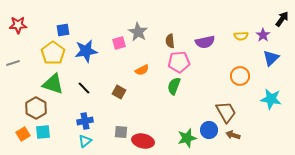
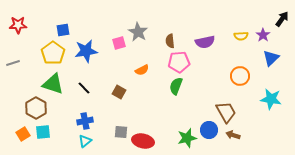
green semicircle: moved 2 px right
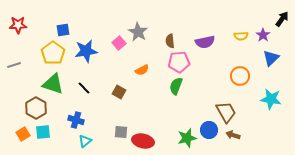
pink square: rotated 24 degrees counterclockwise
gray line: moved 1 px right, 2 px down
blue cross: moved 9 px left, 1 px up; rotated 28 degrees clockwise
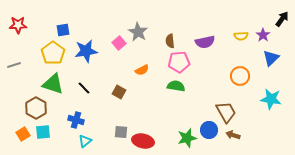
green semicircle: rotated 78 degrees clockwise
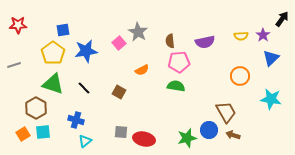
red ellipse: moved 1 px right, 2 px up
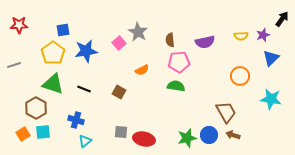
red star: moved 1 px right
purple star: rotated 16 degrees clockwise
brown semicircle: moved 1 px up
black line: moved 1 px down; rotated 24 degrees counterclockwise
blue circle: moved 5 px down
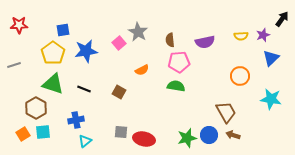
blue cross: rotated 28 degrees counterclockwise
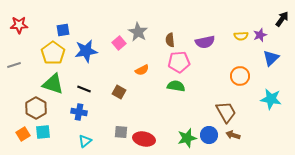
purple star: moved 3 px left
blue cross: moved 3 px right, 8 px up; rotated 21 degrees clockwise
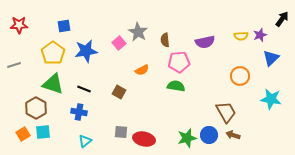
blue square: moved 1 px right, 4 px up
brown semicircle: moved 5 px left
